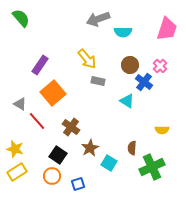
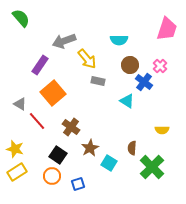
gray arrow: moved 34 px left, 22 px down
cyan semicircle: moved 4 px left, 8 px down
green cross: rotated 20 degrees counterclockwise
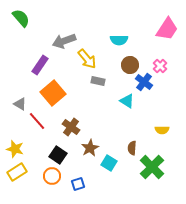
pink trapezoid: rotated 15 degrees clockwise
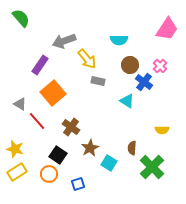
orange circle: moved 3 px left, 2 px up
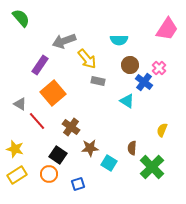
pink cross: moved 1 px left, 2 px down
yellow semicircle: rotated 112 degrees clockwise
brown star: rotated 24 degrees clockwise
yellow rectangle: moved 3 px down
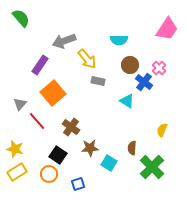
gray triangle: rotated 40 degrees clockwise
yellow rectangle: moved 3 px up
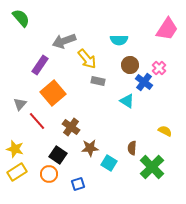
yellow semicircle: moved 3 px right, 1 px down; rotated 96 degrees clockwise
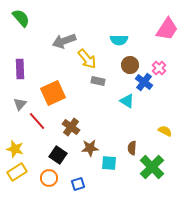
purple rectangle: moved 20 px left, 4 px down; rotated 36 degrees counterclockwise
orange square: rotated 15 degrees clockwise
cyan square: rotated 28 degrees counterclockwise
orange circle: moved 4 px down
